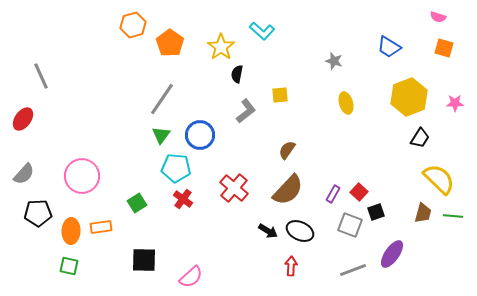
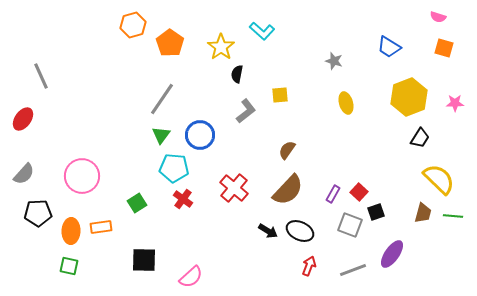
cyan pentagon at (176, 168): moved 2 px left
red arrow at (291, 266): moved 18 px right; rotated 18 degrees clockwise
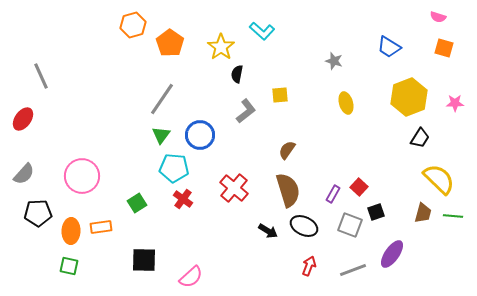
brown semicircle at (288, 190): rotated 60 degrees counterclockwise
red square at (359, 192): moved 5 px up
black ellipse at (300, 231): moved 4 px right, 5 px up
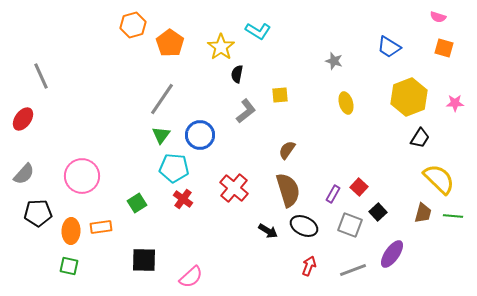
cyan L-shape at (262, 31): moved 4 px left; rotated 10 degrees counterclockwise
black square at (376, 212): moved 2 px right; rotated 24 degrees counterclockwise
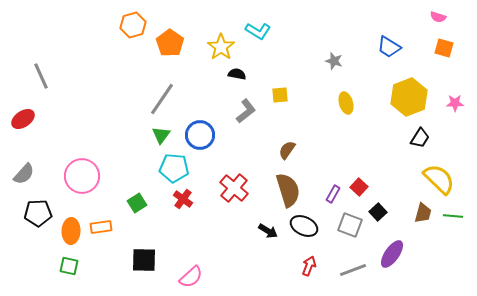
black semicircle at (237, 74): rotated 90 degrees clockwise
red ellipse at (23, 119): rotated 20 degrees clockwise
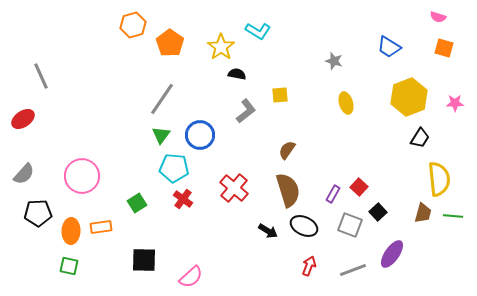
yellow semicircle at (439, 179): rotated 40 degrees clockwise
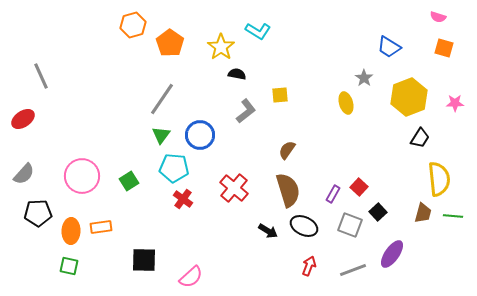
gray star at (334, 61): moved 30 px right, 17 px down; rotated 18 degrees clockwise
green square at (137, 203): moved 8 px left, 22 px up
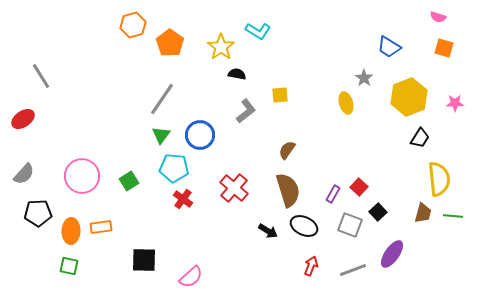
gray line at (41, 76): rotated 8 degrees counterclockwise
red arrow at (309, 266): moved 2 px right
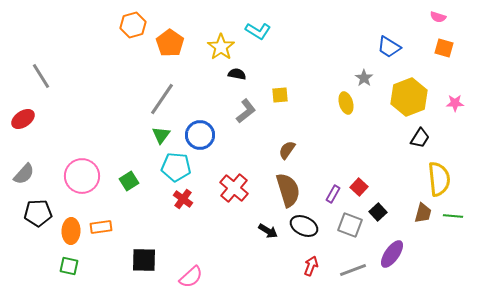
cyan pentagon at (174, 168): moved 2 px right, 1 px up
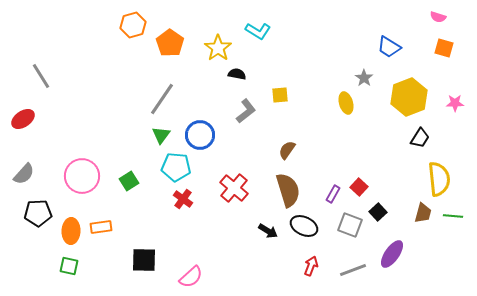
yellow star at (221, 47): moved 3 px left, 1 px down
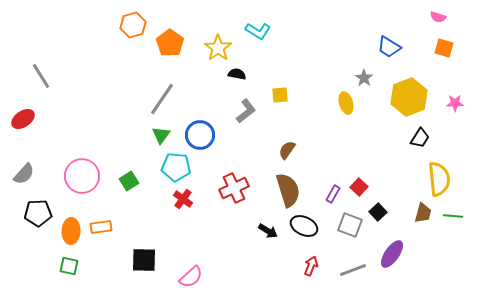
red cross at (234, 188): rotated 24 degrees clockwise
